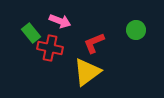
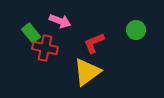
red cross: moved 5 px left
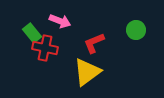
green rectangle: moved 1 px right
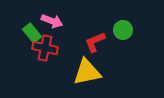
pink arrow: moved 8 px left
green circle: moved 13 px left
red L-shape: moved 1 px right, 1 px up
yellow triangle: rotated 24 degrees clockwise
